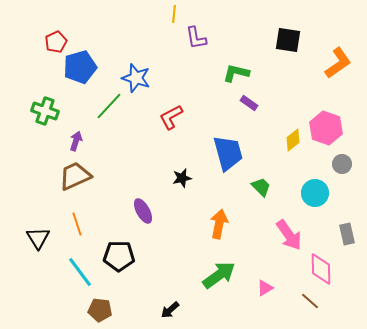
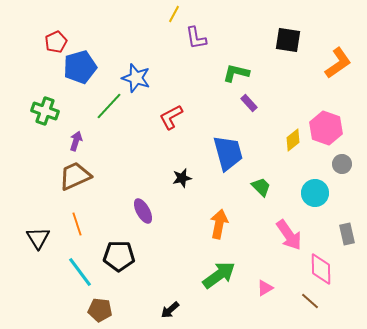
yellow line: rotated 24 degrees clockwise
purple rectangle: rotated 12 degrees clockwise
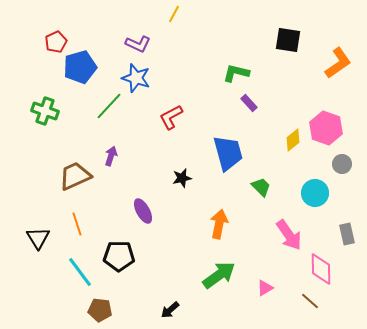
purple L-shape: moved 58 px left, 6 px down; rotated 55 degrees counterclockwise
purple arrow: moved 35 px right, 15 px down
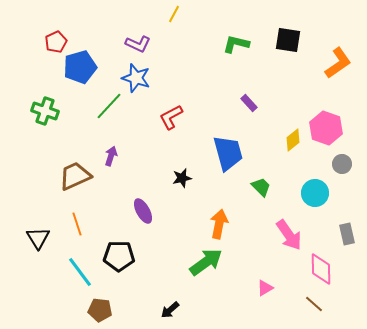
green L-shape: moved 29 px up
green arrow: moved 13 px left, 13 px up
brown line: moved 4 px right, 3 px down
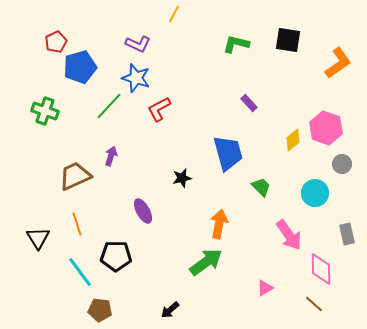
red L-shape: moved 12 px left, 8 px up
black pentagon: moved 3 px left
